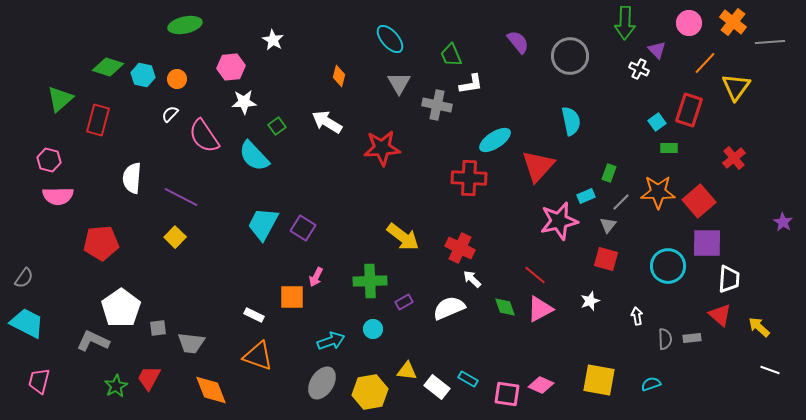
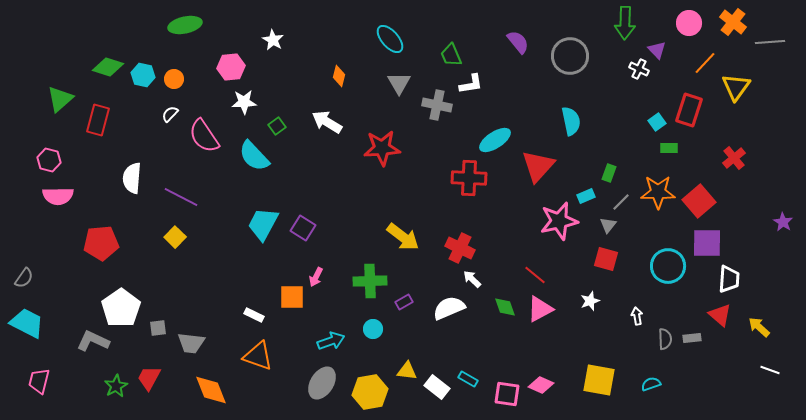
orange circle at (177, 79): moved 3 px left
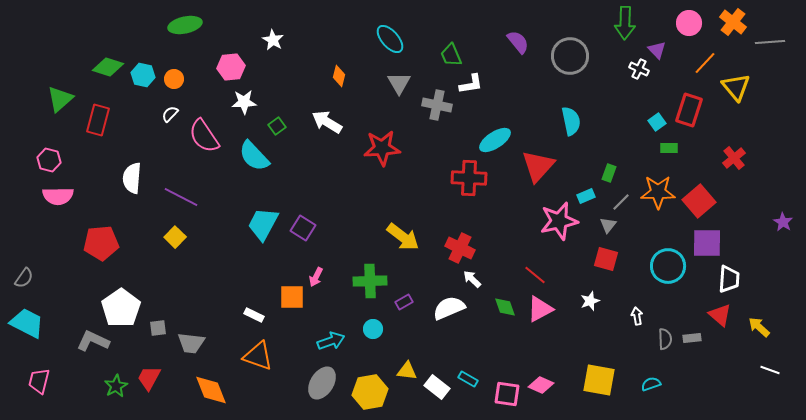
yellow triangle at (736, 87): rotated 16 degrees counterclockwise
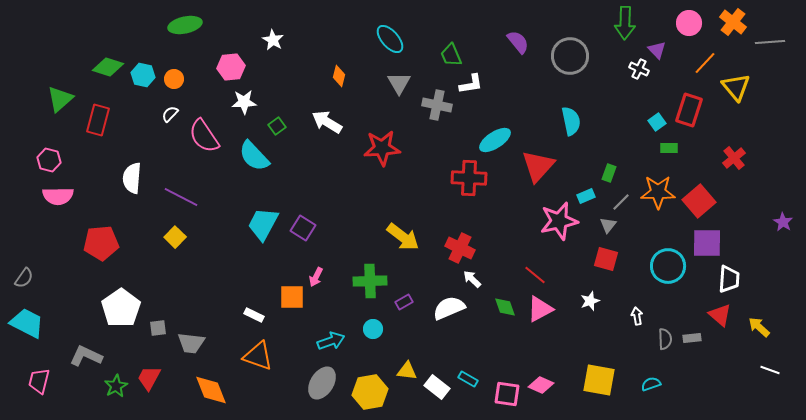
gray L-shape at (93, 341): moved 7 px left, 15 px down
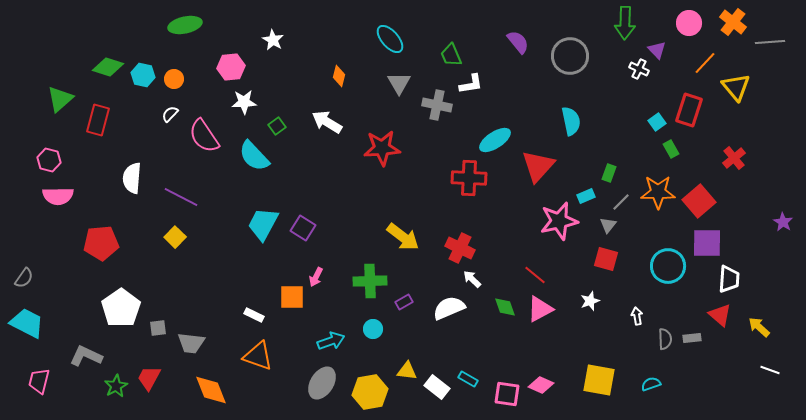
green rectangle at (669, 148): moved 2 px right, 1 px down; rotated 60 degrees clockwise
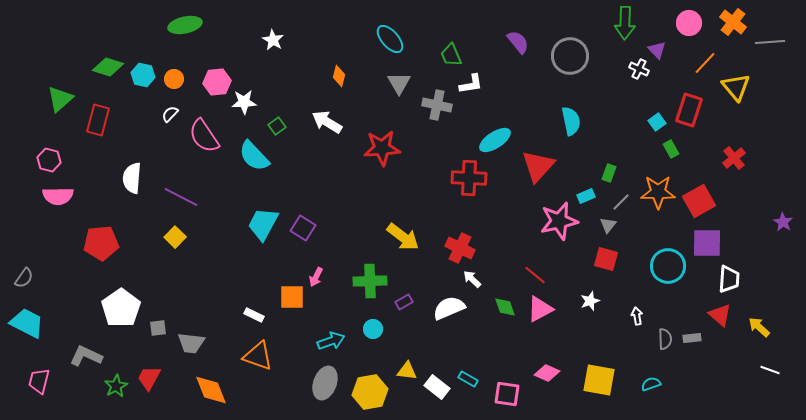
pink hexagon at (231, 67): moved 14 px left, 15 px down
red square at (699, 201): rotated 12 degrees clockwise
gray ellipse at (322, 383): moved 3 px right; rotated 12 degrees counterclockwise
pink diamond at (541, 385): moved 6 px right, 12 px up
